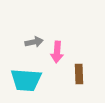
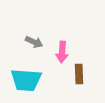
gray arrow: rotated 36 degrees clockwise
pink arrow: moved 5 px right
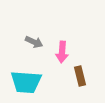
brown rectangle: moved 1 px right, 2 px down; rotated 12 degrees counterclockwise
cyan trapezoid: moved 2 px down
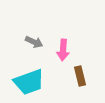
pink arrow: moved 1 px right, 2 px up
cyan trapezoid: moved 3 px right; rotated 24 degrees counterclockwise
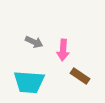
brown rectangle: rotated 42 degrees counterclockwise
cyan trapezoid: rotated 24 degrees clockwise
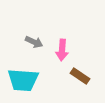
pink arrow: moved 1 px left
cyan trapezoid: moved 6 px left, 2 px up
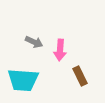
pink arrow: moved 2 px left
brown rectangle: rotated 30 degrees clockwise
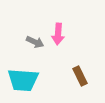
gray arrow: moved 1 px right
pink arrow: moved 2 px left, 16 px up
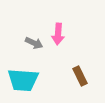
gray arrow: moved 1 px left, 1 px down
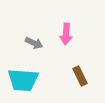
pink arrow: moved 8 px right
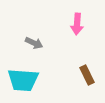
pink arrow: moved 11 px right, 10 px up
brown rectangle: moved 7 px right, 1 px up
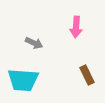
pink arrow: moved 1 px left, 3 px down
